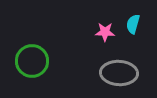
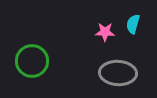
gray ellipse: moved 1 px left
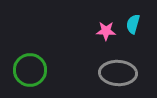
pink star: moved 1 px right, 1 px up
green circle: moved 2 px left, 9 px down
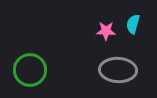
gray ellipse: moved 3 px up
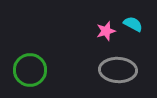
cyan semicircle: rotated 102 degrees clockwise
pink star: rotated 18 degrees counterclockwise
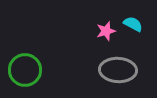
green circle: moved 5 px left
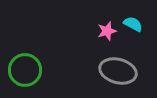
pink star: moved 1 px right
gray ellipse: moved 1 px down; rotated 12 degrees clockwise
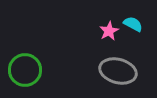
pink star: moved 2 px right; rotated 12 degrees counterclockwise
